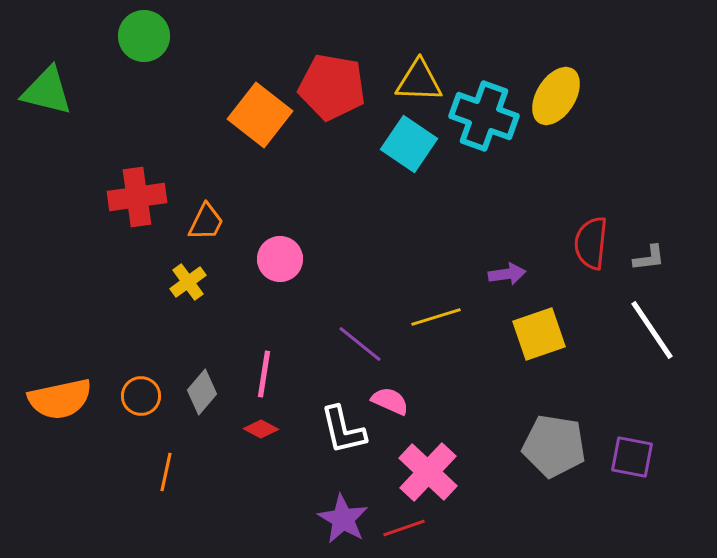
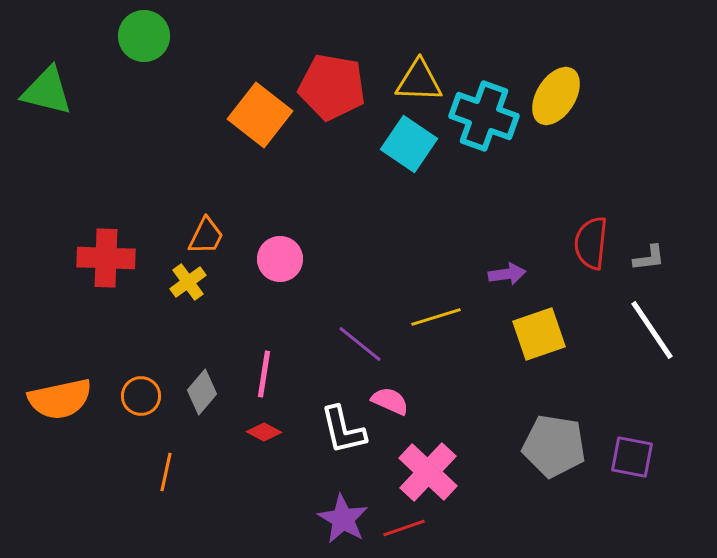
red cross: moved 31 px left, 61 px down; rotated 10 degrees clockwise
orange trapezoid: moved 14 px down
red diamond: moved 3 px right, 3 px down
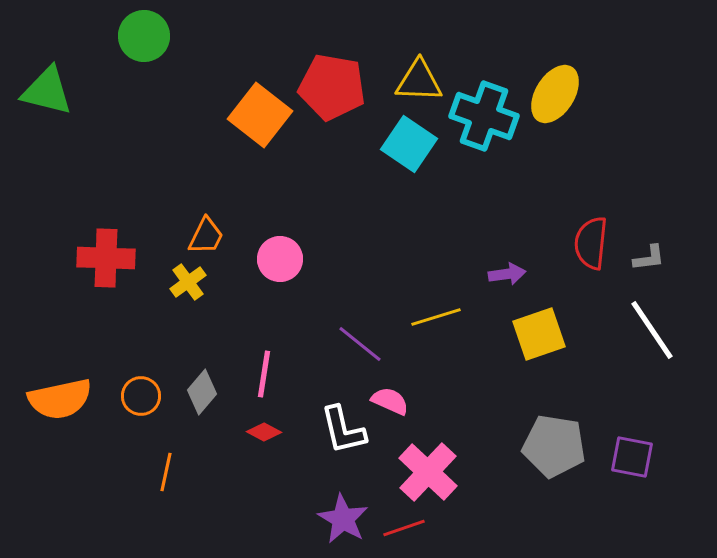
yellow ellipse: moved 1 px left, 2 px up
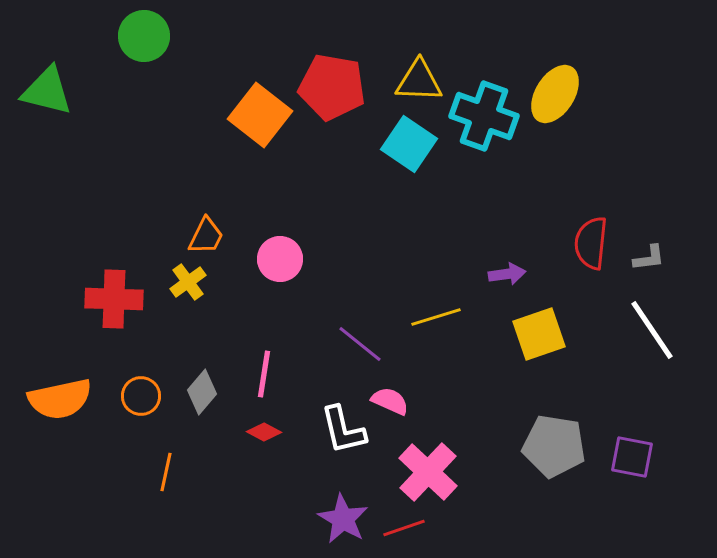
red cross: moved 8 px right, 41 px down
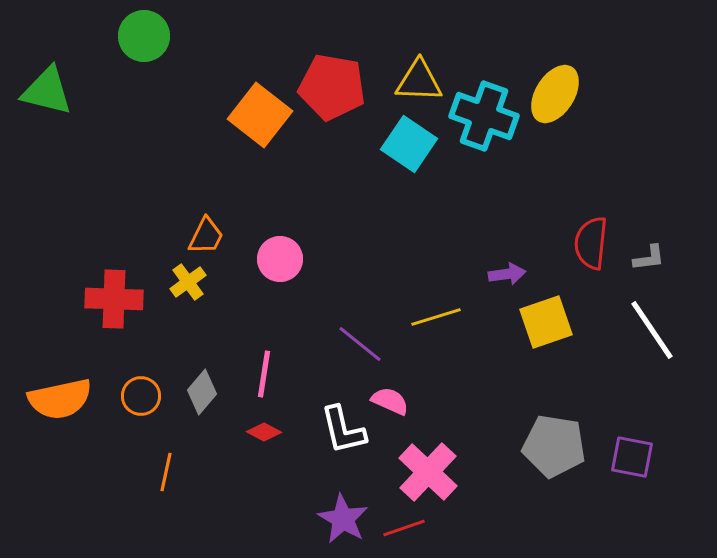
yellow square: moved 7 px right, 12 px up
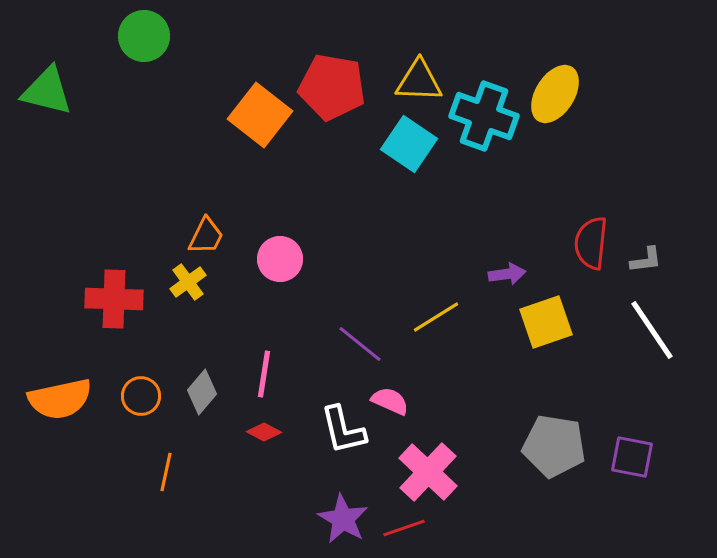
gray L-shape: moved 3 px left, 2 px down
yellow line: rotated 15 degrees counterclockwise
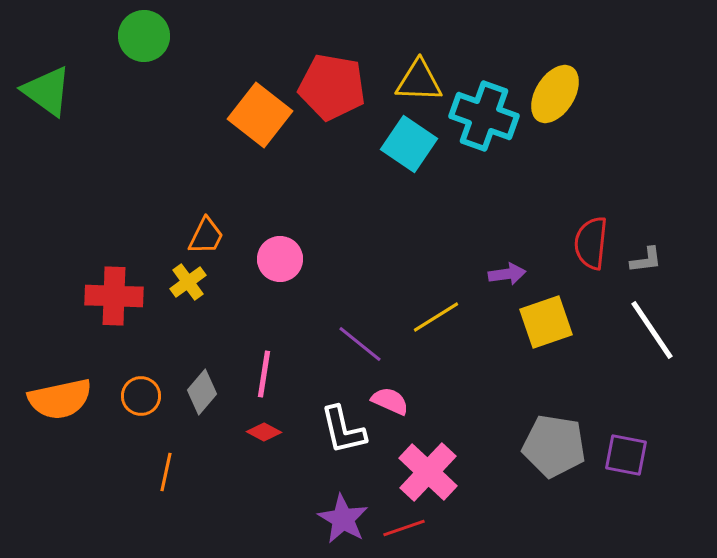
green triangle: rotated 22 degrees clockwise
red cross: moved 3 px up
purple square: moved 6 px left, 2 px up
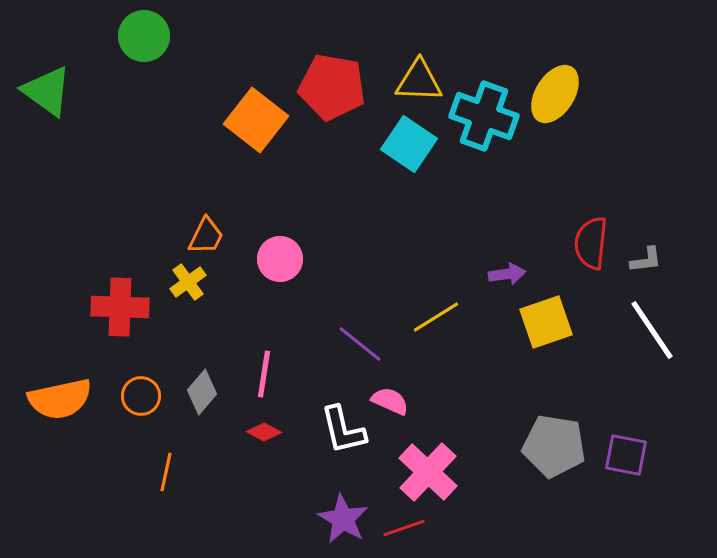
orange square: moved 4 px left, 5 px down
red cross: moved 6 px right, 11 px down
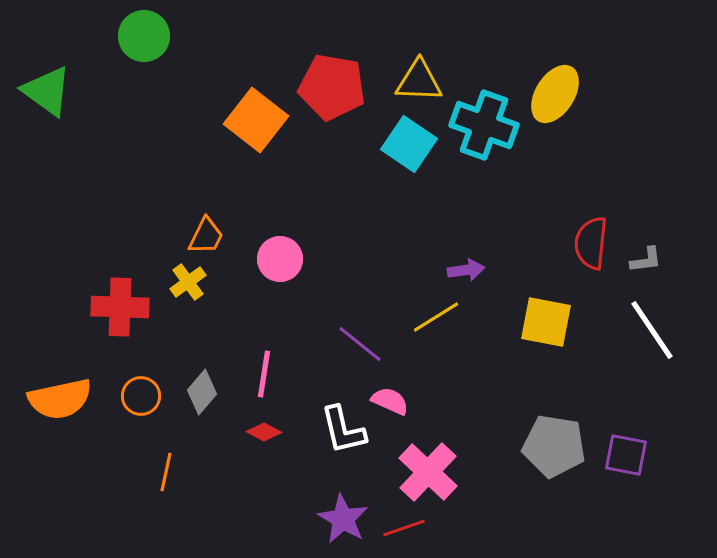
cyan cross: moved 9 px down
purple arrow: moved 41 px left, 4 px up
yellow square: rotated 30 degrees clockwise
